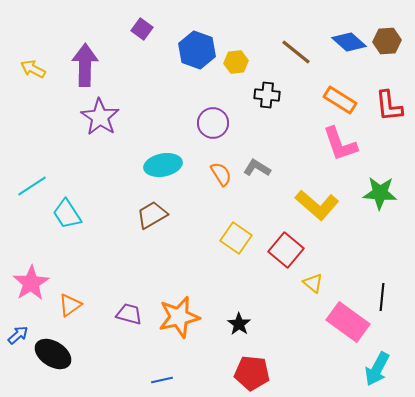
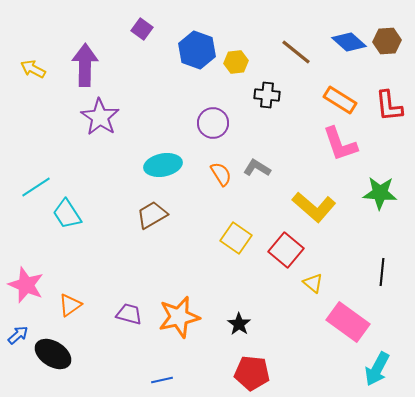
cyan line: moved 4 px right, 1 px down
yellow L-shape: moved 3 px left, 2 px down
pink star: moved 5 px left, 2 px down; rotated 18 degrees counterclockwise
black line: moved 25 px up
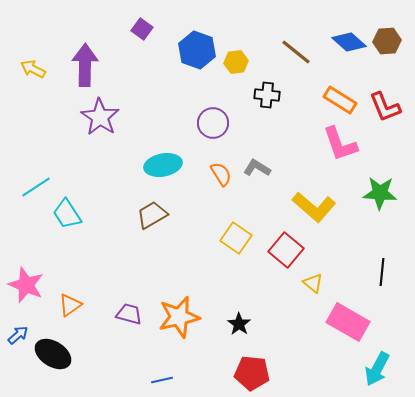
red L-shape: moved 4 px left, 1 px down; rotated 16 degrees counterclockwise
pink rectangle: rotated 6 degrees counterclockwise
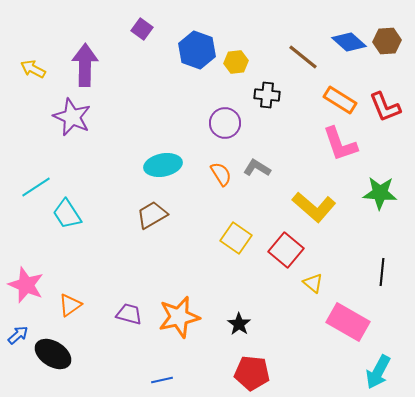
brown line: moved 7 px right, 5 px down
purple star: moved 28 px left; rotated 9 degrees counterclockwise
purple circle: moved 12 px right
cyan arrow: moved 1 px right, 3 px down
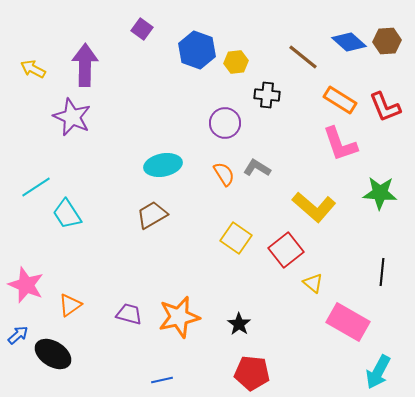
orange semicircle: moved 3 px right
red square: rotated 12 degrees clockwise
